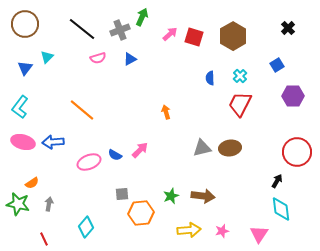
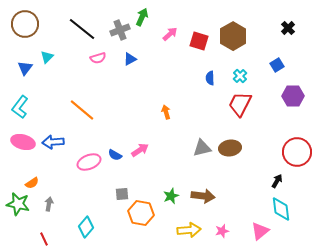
red square at (194, 37): moved 5 px right, 4 px down
pink arrow at (140, 150): rotated 12 degrees clockwise
orange hexagon at (141, 213): rotated 15 degrees clockwise
pink triangle at (259, 234): moved 1 px right, 3 px up; rotated 18 degrees clockwise
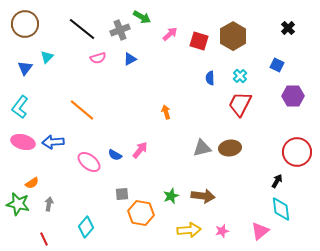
green arrow at (142, 17): rotated 96 degrees clockwise
blue square at (277, 65): rotated 32 degrees counterclockwise
pink arrow at (140, 150): rotated 18 degrees counterclockwise
pink ellipse at (89, 162): rotated 60 degrees clockwise
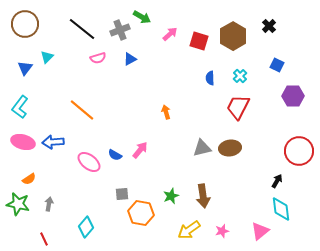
black cross at (288, 28): moved 19 px left, 2 px up
red trapezoid at (240, 104): moved 2 px left, 3 px down
red circle at (297, 152): moved 2 px right, 1 px up
orange semicircle at (32, 183): moved 3 px left, 4 px up
brown arrow at (203, 196): rotated 75 degrees clockwise
yellow arrow at (189, 230): rotated 150 degrees clockwise
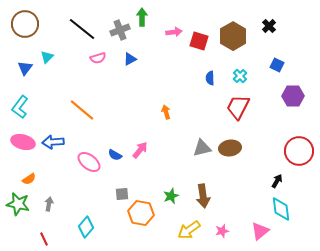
green arrow at (142, 17): rotated 120 degrees counterclockwise
pink arrow at (170, 34): moved 4 px right, 2 px up; rotated 35 degrees clockwise
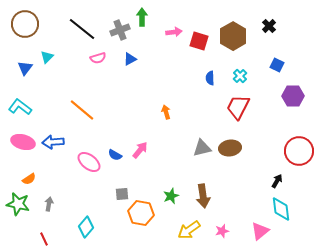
cyan L-shape at (20, 107): rotated 90 degrees clockwise
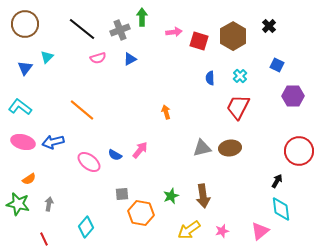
blue arrow at (53, 142): rotated 10 degrees counterclockwise
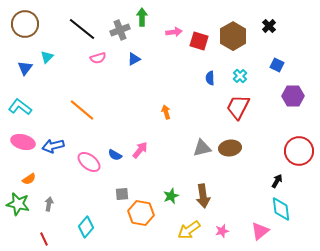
blue triangle at (130, 59): moved 4 px right
blue arrow at (53, 142): moved 4 px down
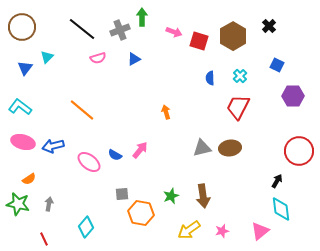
brown circle at (25, 24): moved 3 px left, 3 px down
pink arrow at (174, 32): rotated 28 degrees clockwise
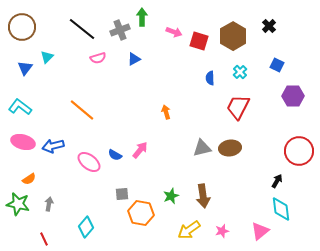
cyan cross at (240, 76): moved 4 px up
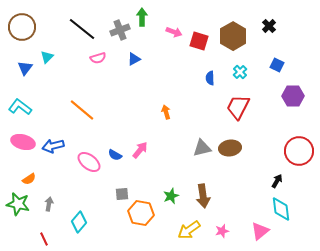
cyan diamond at (86, 227): moved 7 px left, 5 px up
